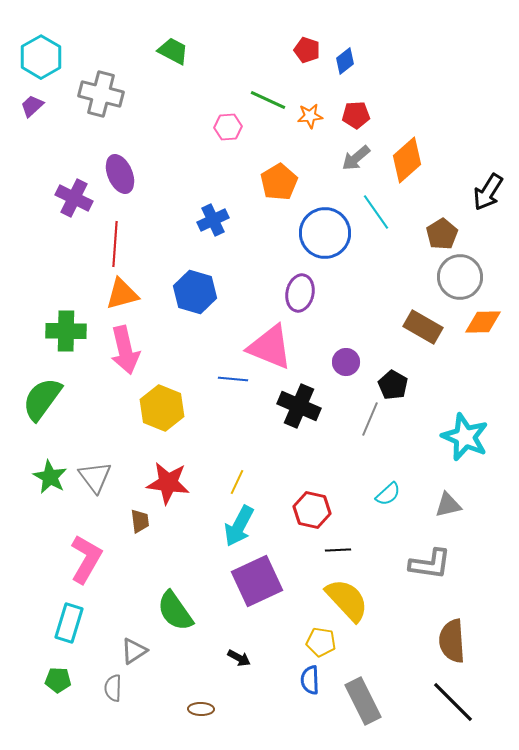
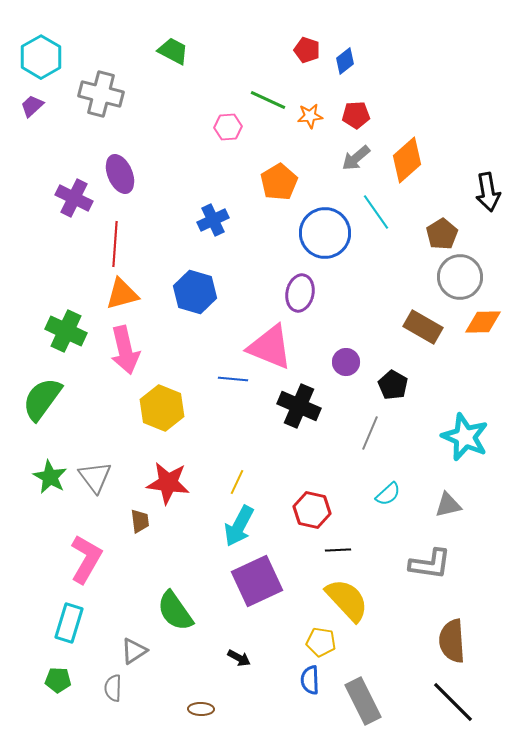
black arrow at (488, 192): rotated 42 degrees counterclockwise
green cross at (66, 331): rotated 24 degrees clockwise
gray line at (370, 419): moved 14 px down
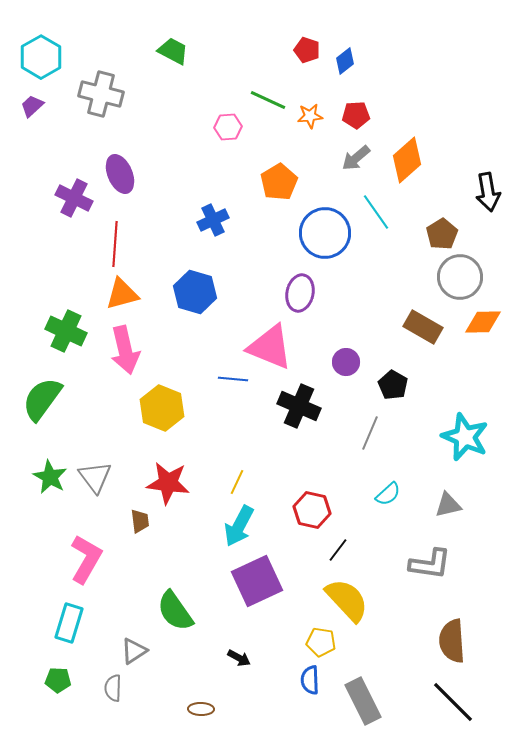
black line at (338, 550): rotated 50 degrees counterclockwise
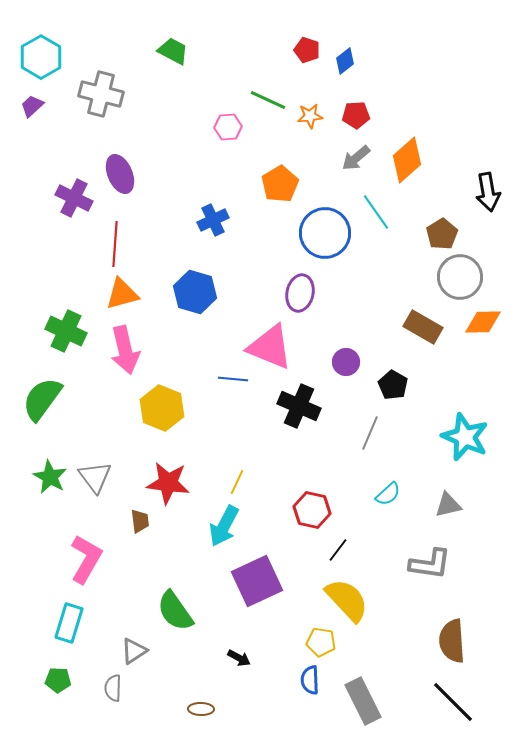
orange pentagon at (279, 182): moved 1 px right, 2 px down
cyan arrow at (239, 526): moved 15 px left
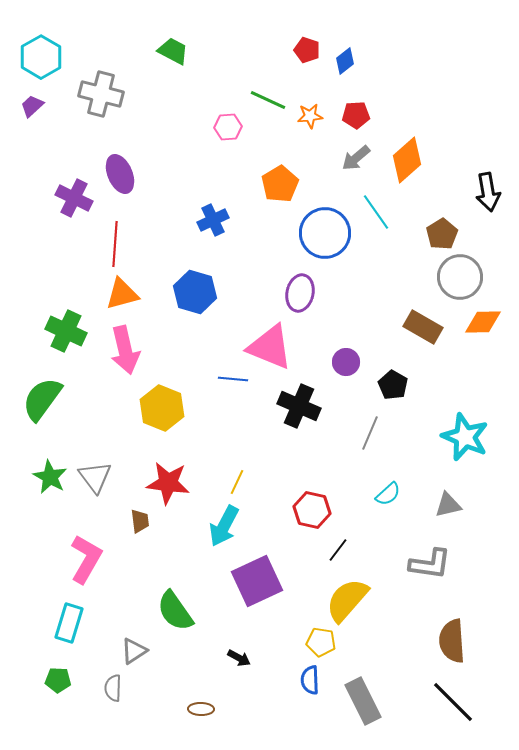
yellow semicircle at (347, 600): rotated 96 degrees counterclockwise
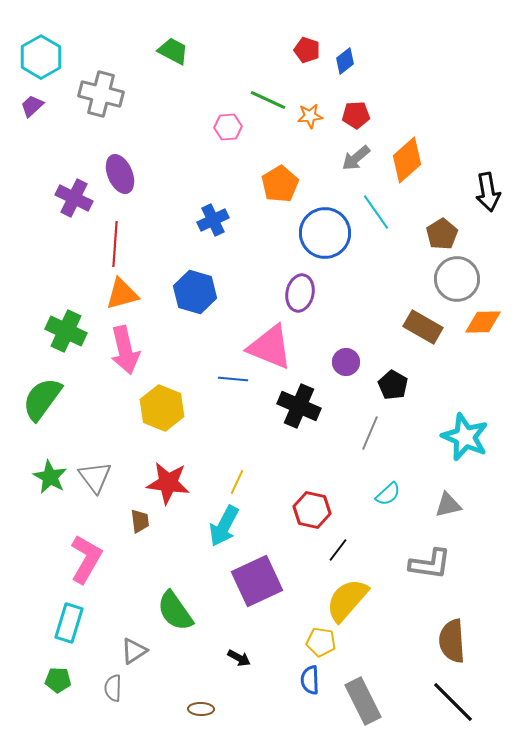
gray circle at (460, 277): moved 3 px left, 2 px down
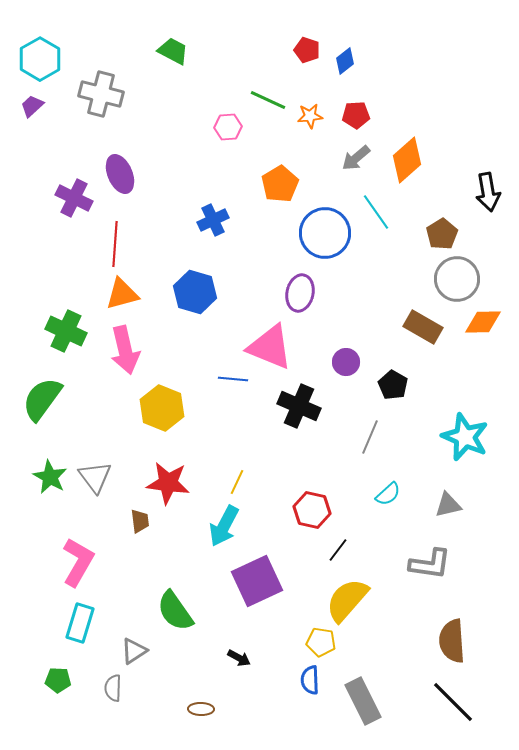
cyan hexagon at (41, 57): moved 1 px left, 2 px down
gray line at (370, 433): moved 4 px down
pink L-shape at (86, 559): moved 8 px left, 3 px down
cyan rectangle at (69, 623): moved 11 px right
